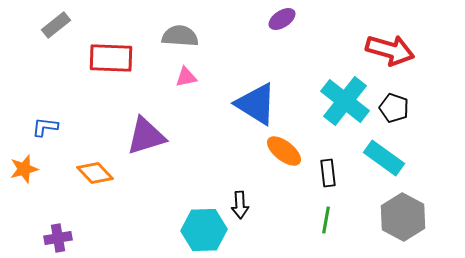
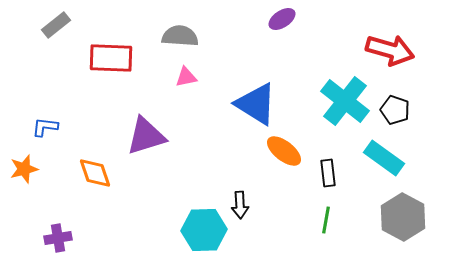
black pentagon: moved 1 px right, 2 px down
orange diamond: rotated 24 degrees clockwise
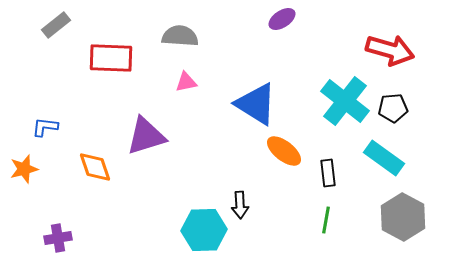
pink triangle: moved 5 px down
black pentagon: moved 2 px left, 2 px up; rotated 24 degrees counterclockwise
orange diamond: moved 6 px up
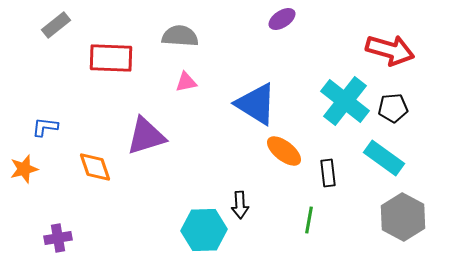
green line: moved 17 px left
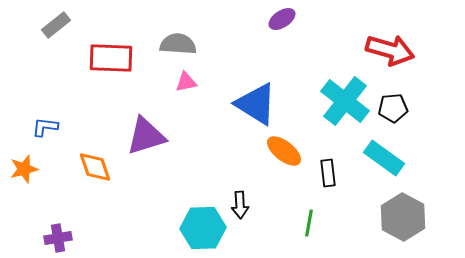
gray semicircle: moved 2 px left, 8 px down
green line: moved 3 px down
cyan hexagon: moved 1 px left, 2 px up
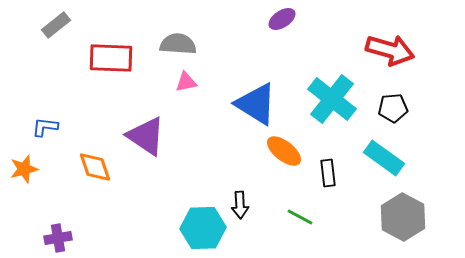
cyan cross: moved 13 px left, 2 px up
purple triangle: rotated 51 degrees clockwise
green line: moved 9 px left, 6 px up; rotated 72 degrees counterclockwise
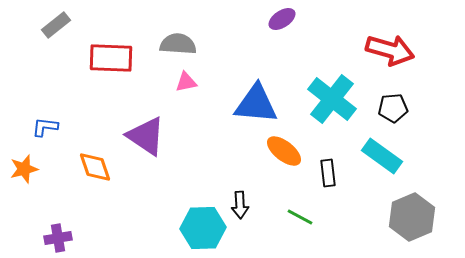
blue triangle: rotated 27 degrees counterclockwise
cyan rectangle: moved 2 px left, 2 px up
gray hexagon: moved 9 px right; rotated 9 degrees clockwise
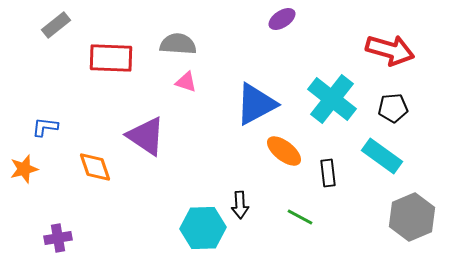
pink triangle: rotated 30 degrees clockwise
blue triangle: rotated 33 degrees counterclockwise
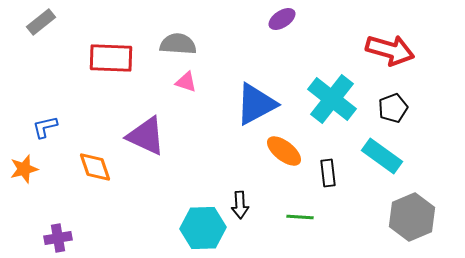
gray rectangle: moved 15 px left, 3 px up
black pentagon: rotated 16 degrees counterclockwise
blue L-shape: rotated 20 degrees counterclockwise
purple triangle: rotated 9 degrees counterclockwise
green line: rotated 24 degrees counterclockwise
